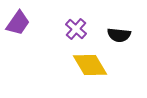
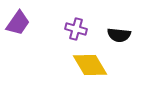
purple cross: rotated 25 degrees counterclockwise
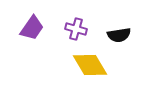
purple trapezoid: moved 14 px right, 5 px down
black semicircle: rotated 15 degrees counterclockwise
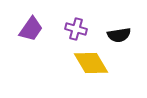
purple trapezoid: moved 1 px left, 1 px down
yellow diamond: moved 1 px right, 2 px up
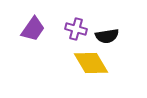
purple trapezoid: moved 2 px right
black semicircle: moved 12 px left, 1 px down
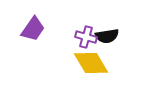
purple cross: moved 10 px right, 8 px down
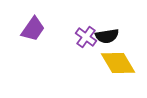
purple cross: rotated 20 degrees clockwise
yellow diamond: moved 27 px right
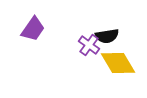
purple cross: moved 3 px right, 8 px down
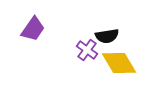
purple cross: moved 2 px left, 5 px down
yellow diamond: moved 1 px right
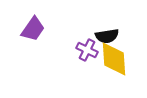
purple cross: rotated 10 degrees counterclockwise
yellow diamond: moved 5 px left, 4 px up; rotated 27 degrees clockwise
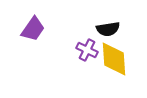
black semicircle: moved 1 px right, 7 px up
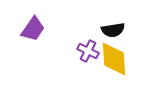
black semicircle: moved 5 px right, 1 px down
purple cross: moved 1 px right, 1 px down
